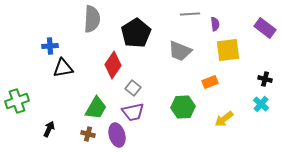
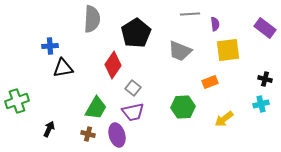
cyan cross: rotated 35 degrees clockwise
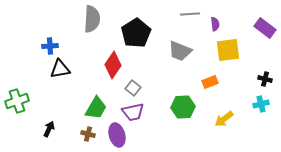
black triangle: moved 3 px left, 1 px down
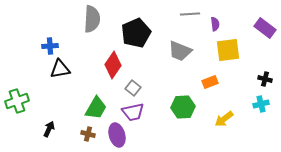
black pentagon: rotated 8 degrees clockwise
